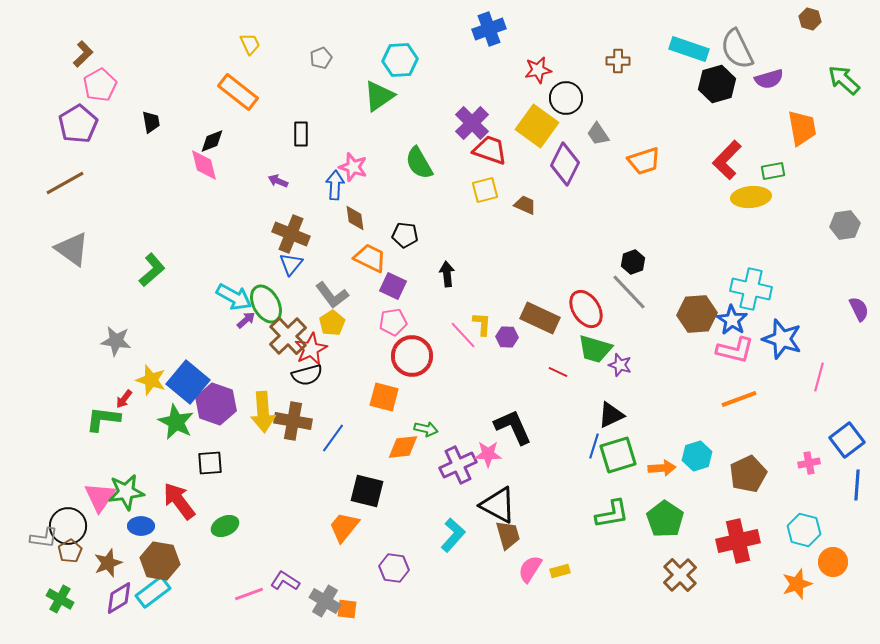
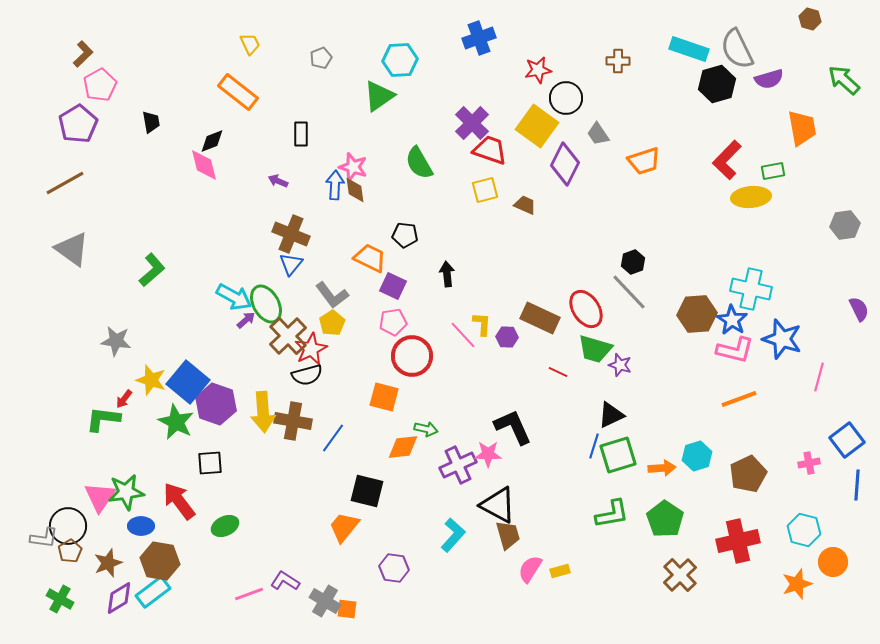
blue cross at (489, 29): moved 10 px left, 9 px down
brown diamond at (355, 218): moved 28 px up
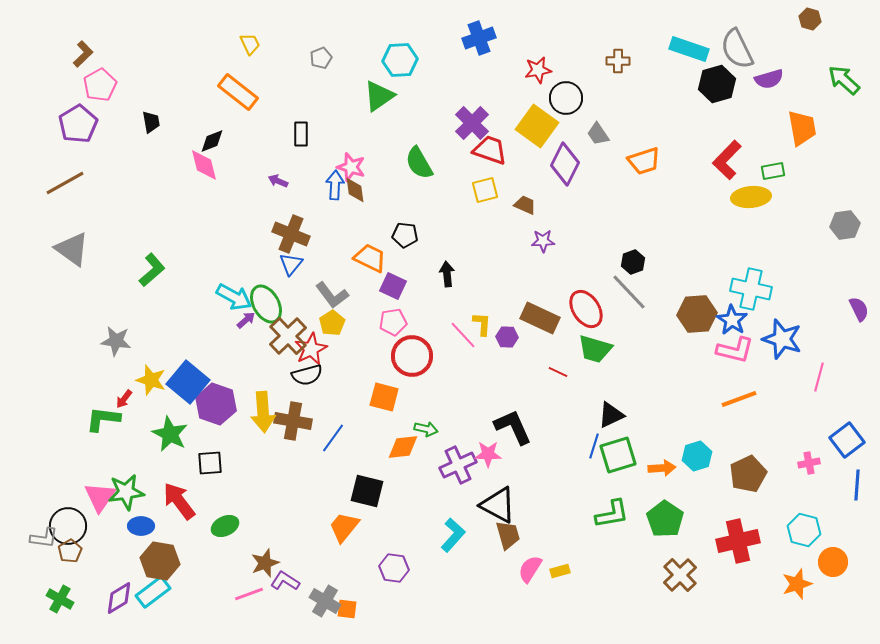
pink star at (353, 167): moved 2 px left
purple star at (620, 365): moved 77 px left, 124 px up; rotated 20 degrees counterclockwise
green star at (176, 422): moved 6 px left, 12 px down
brown star at (108, 563): moved 157 px right
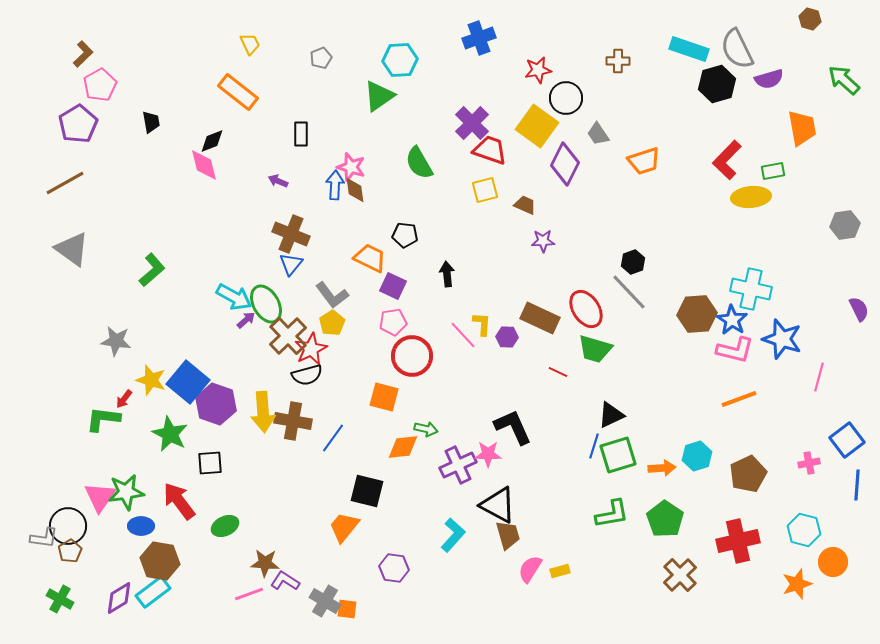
brown star at (265, 563): rotated 24 degrees clockwise
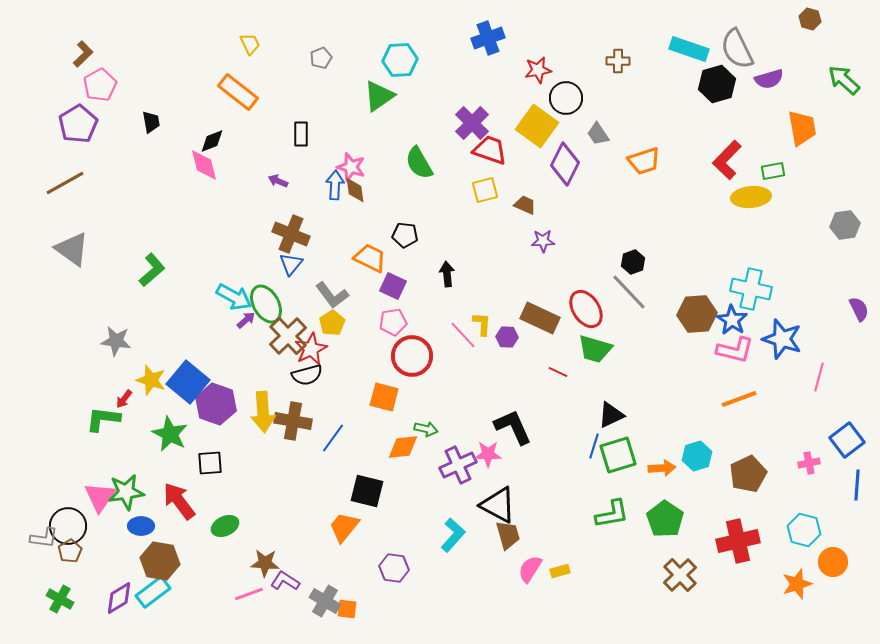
blue cross at (479, 38): moved 9 px right
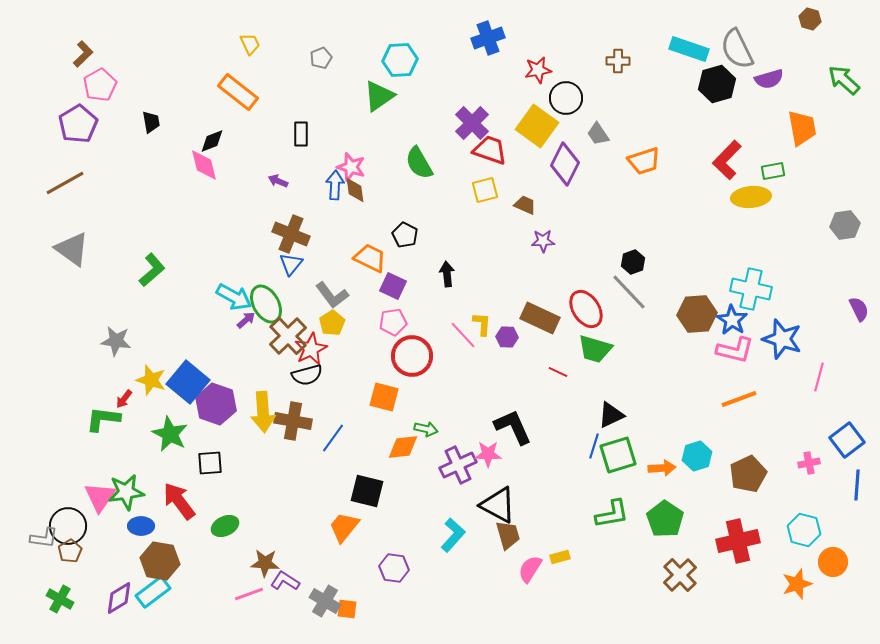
black pentagon at (405, 235): rotated 20 degrees clockwise
yellow rectangle at (560, 571): moved 14 px up
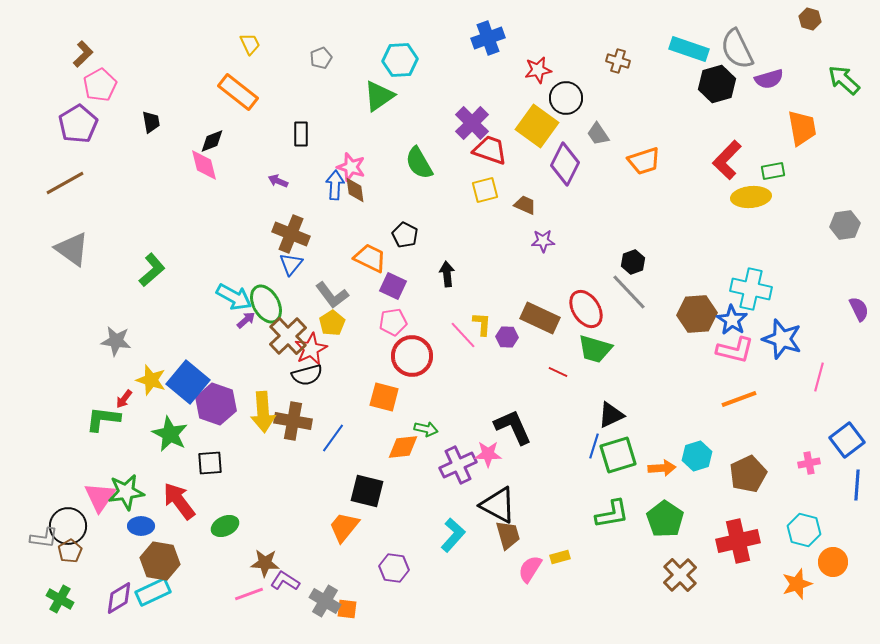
brown cross at (618, 61): rotated 15 degrees clockwise
cyan rectangle at (153, 592): rotated 12 degrees clockwise
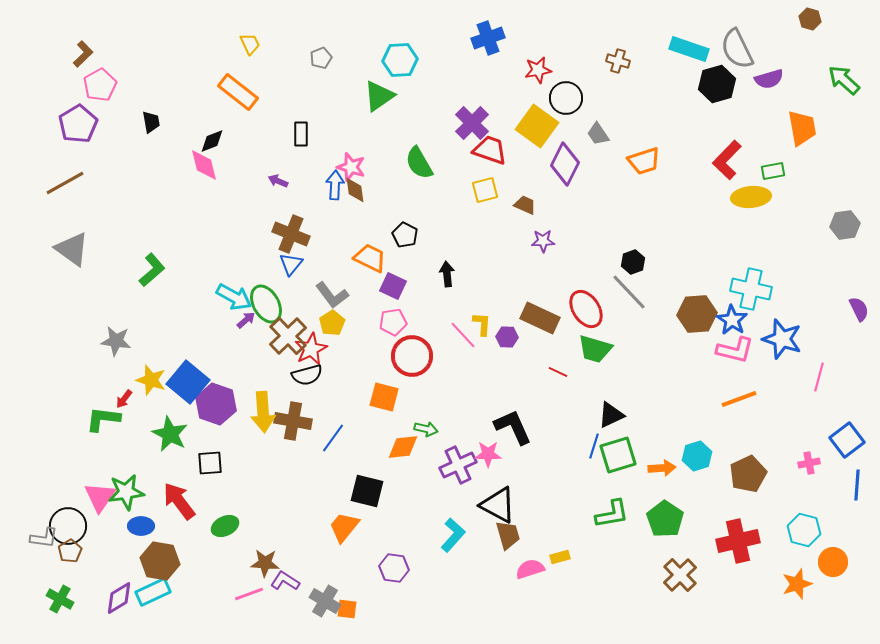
pink semicircle at (530, 569): rotated 40 degrees clockwise
